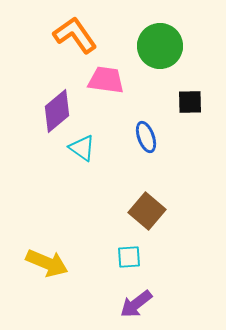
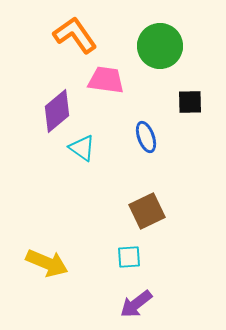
brown square: rotated 24 degrees clockwise
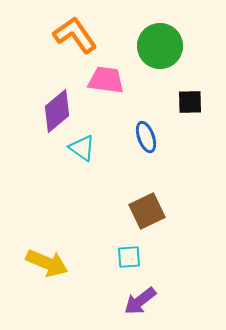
purple arrow: moved 4 px right, 3 px up
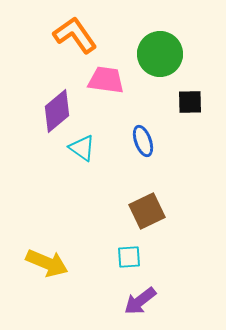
green circle: moved 8 px down
blue ellipse: moved 3 px left, 4 px down
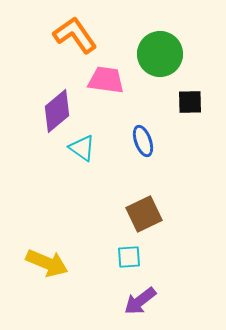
brown square: moved 3 px left, 3 px down
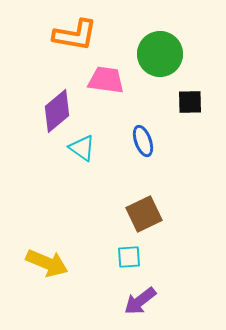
orange L-shape: rotated 135 degrees clockwise
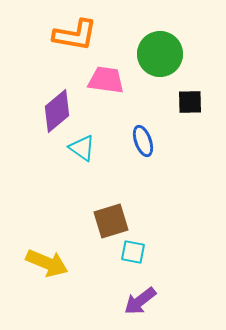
brown square: moved 33 px left, 7 px down; rotated 9 degrees clockwise
cyan square: moved 4 px right, 5 px up; rotated 15 degrees clockwise
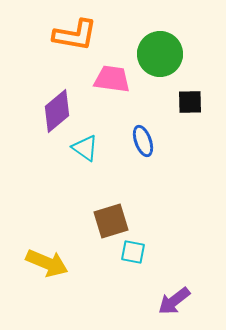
pink trapezoid: moved 6 px right, 1 px up
cyan triangle: moved 3 px right
purple arrow: moved 34 px right
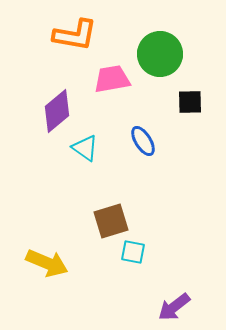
pink trapezoid: rotated 18 degrees counterclockwise
blue ellipse: rotated 12 degrees counterclockwise
purple arrow: moved 6 px down
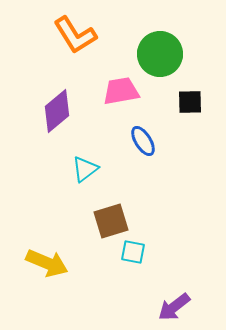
orange L-shape: rotated 48 degrees clockwise
pink trapezoid: moved 9 px right, 12 px down
cyan triangle: moved 21 px down; rotated 48 degrees clockwise
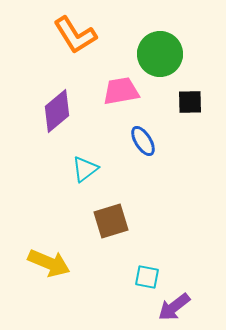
cyan square: moved 14 px right, 25 px down
yellow arrow: moved 2 px right
